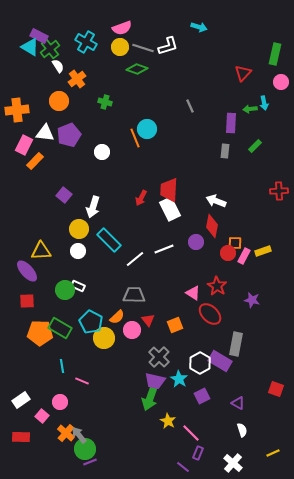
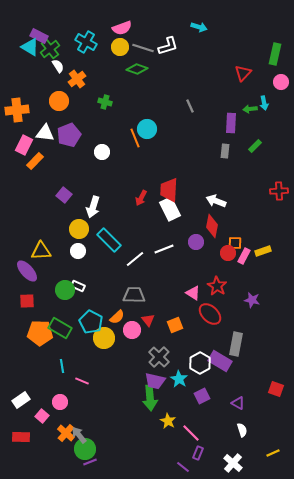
green arrow at (150, 398): rotated 25 degrees counterclockwise
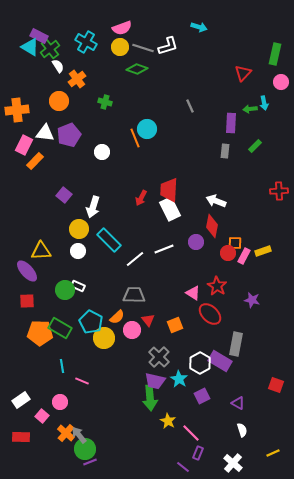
red square at (276, 389): moved 4 px up
